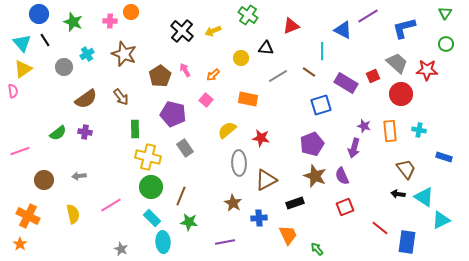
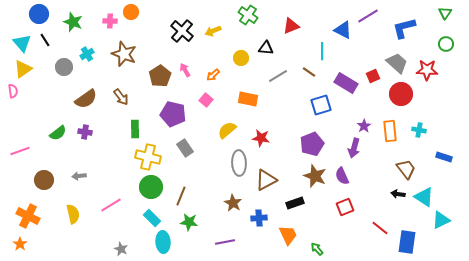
purple star at (364, 126): rotated 24 degrees clockwise
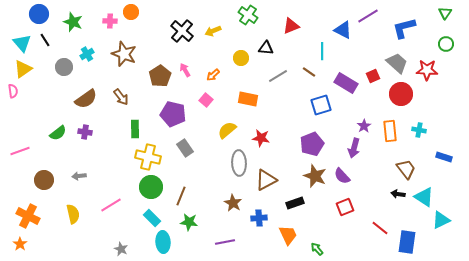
purple semicircle at (342, 176): rotated 18 degrees counterclockwise
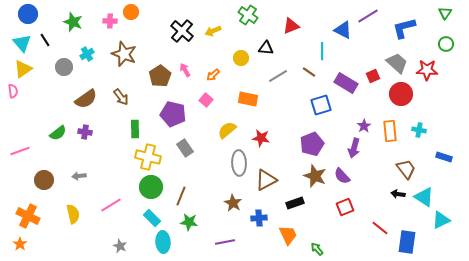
blue circle at (39, 14): moved 11 px left
gray star at (121, 249): moved 1 px left, 3 px up
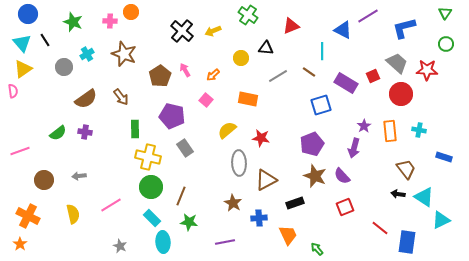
purple pentagon at (173, 114): moved 1 px left, 2 px down
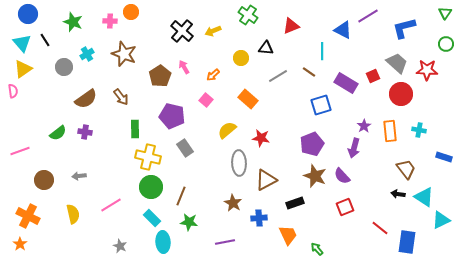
pink arrow at (185, 70): moved 1 px left, 3 px up
orange rectangle at (248, 99): rotated 30 degrees clockwise
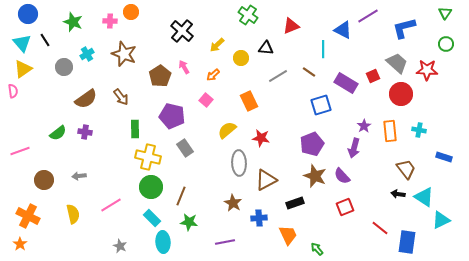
yellow arrow at (213, 31): moved 4 px right, 14 px down; rotated 21 degrees counterclockwise
cyan line at (322, 51): moved 1 px right, 2 px up
orange rectangle at (248, 99): moved 1 px right, 2 px down; rotated 24 degrees clockwise
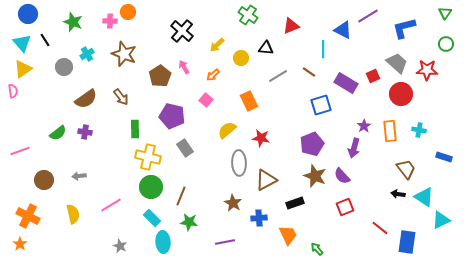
orange circle at (131, 12): moved 3 px left
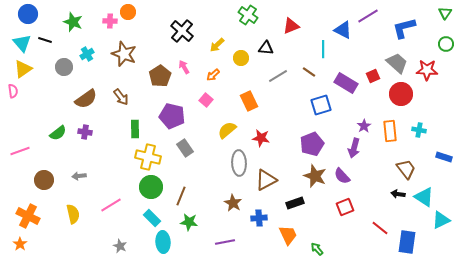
black line at (45, 40): rotated 40 degrees counterclockwise
